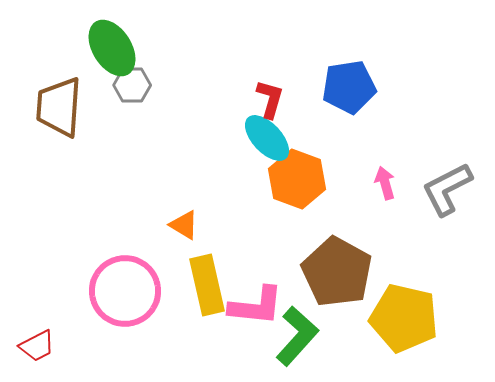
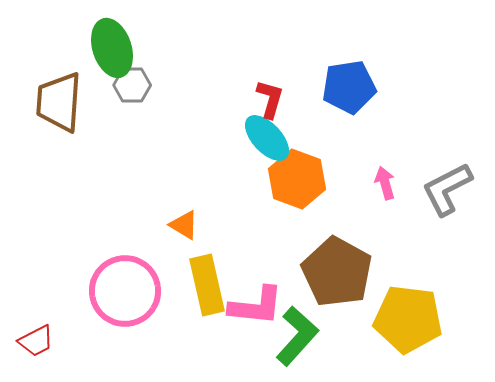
green ellipse: rotated 14 degrees clockwise
brown trapezoid: moved 5 px up
yellow pentagon: moved 4 px right, 1 px down; rotated 6 degrees counterclockwise
red trapezoid: moved 1 px left, 5 px up
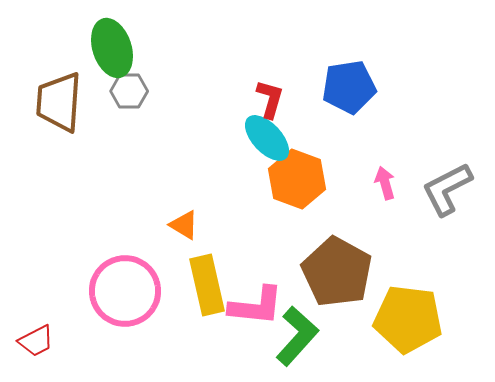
gray hexagon: moved 3 px left, 6 px down
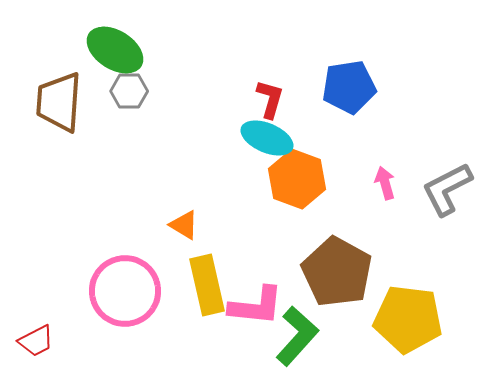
green ellipse: moved 3 px right, 2 px down; rotated 40 degrees counterclockwise
cyan ellipse: rotated 24 degrees counterclockwise
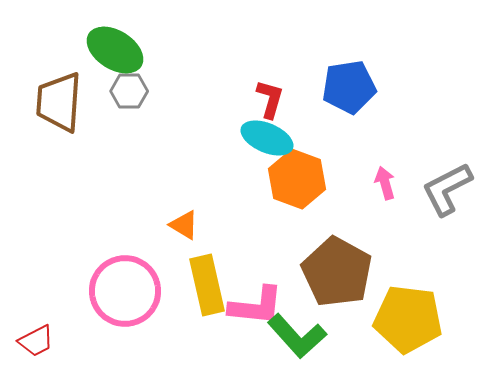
green L-shape: rotated 96 degrees clockwise
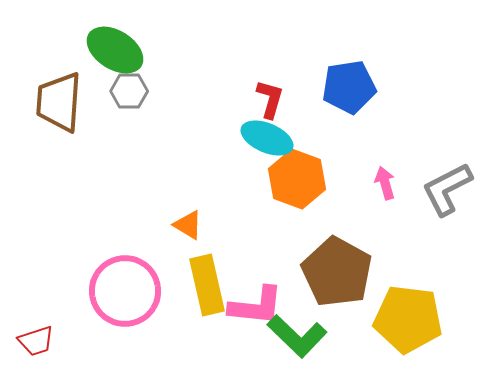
orange triangle: moved 4 px right
green L-shape: rotated 4 degrees counterclockwise
red trapezoid: rotated 9 degrees clockwise
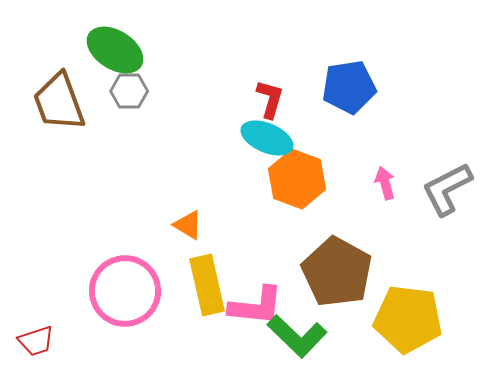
brown trapezoid: rotated 24 degrees counterclockwise
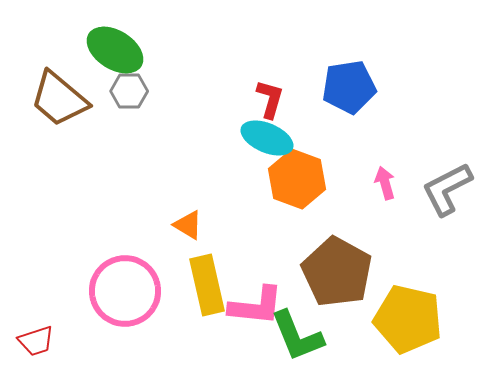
brown trapezoid: moved 3 px up; rotated 30 degrees counterclockwise
yellow pentagon: rotated 6 degrees clockwise
green L-shape: rotated 24 degrees clockwise
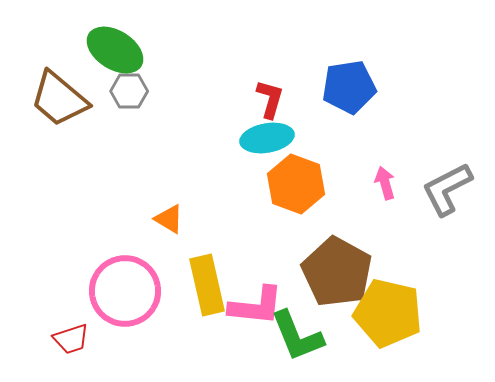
cyan ellipse: rotated 33 degrees counterclockwise
orange hexagon: moved 1 px left, 5 px down
orange triangle: moved 19 px left, 6 px up
yellow pentagon: moved 20 px left, 6 px up
red trapezoid: moved 35 px right, 2 px up
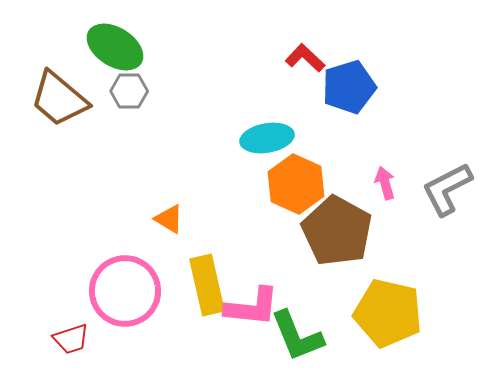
green ellipse: moved 3 px up
blue pentagon: rotated 8 degrees counterclockwise
red L-shape: moved 35 px right, 41 px up; rotated 63 degrees counterclockwise
orange hexagon: rotated 4 degrees clockwise
brown pentagon: moved 41 px up
pink L-shape: moved 4 px left, 1 px down
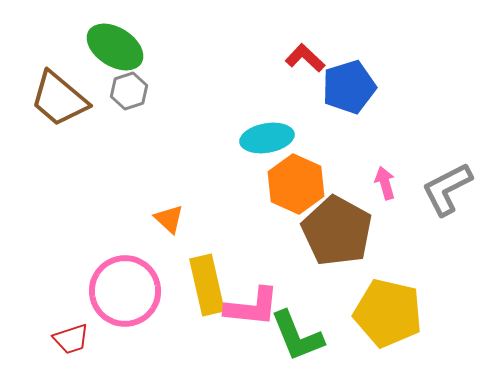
gray hexagon: rotated 18 degrees counterclockwise
orange triangle: rotated 12 degrees clockwise
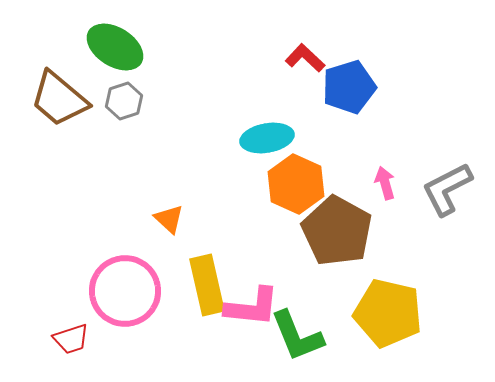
gray hexagon: moved 5 px left, 10 px down
